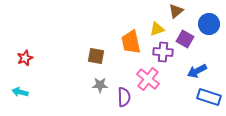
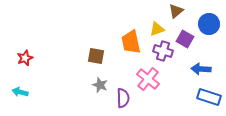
purple cross: moved 1 px up; rotated 12 degrees clockwise
blue arrow: moved 4 px right, 2 px up; rotated 30 degrees clockwise
gray star: rotated 21 degrees clockwise
purple semicircle: moved 1 px left, 1 px down
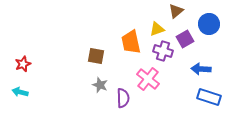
purple square: rotated 30 degrees clockwise
red star: moved 2 px left, 6 px down
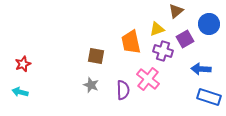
gray star: moved 9 px left
purple semicircle: moved 8 px up
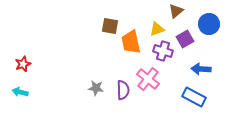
brown square: moved 14 px right, 30 px up
gray star: moved 5 px right, 3 px down; rotated 14 degrees counterclockwise
blue rectangle: moved 15 px left; rotated 10 degrees clockwise
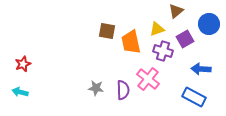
brown square: moved 3 px left, 5 px down
